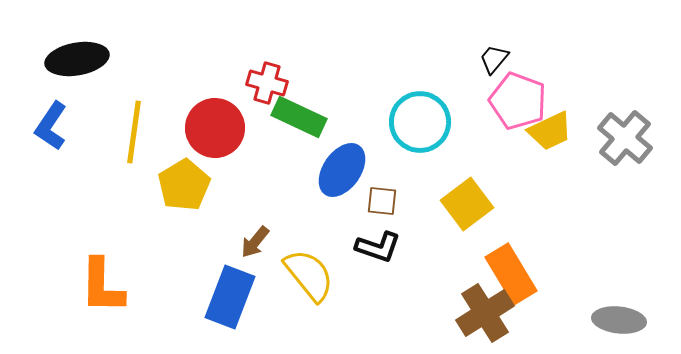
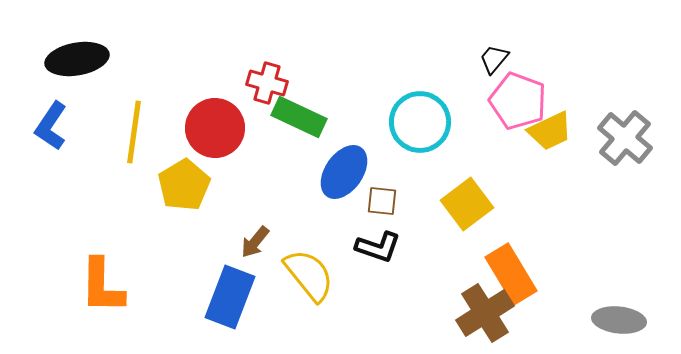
blue ellipse: moved 2 px right, 2 px down
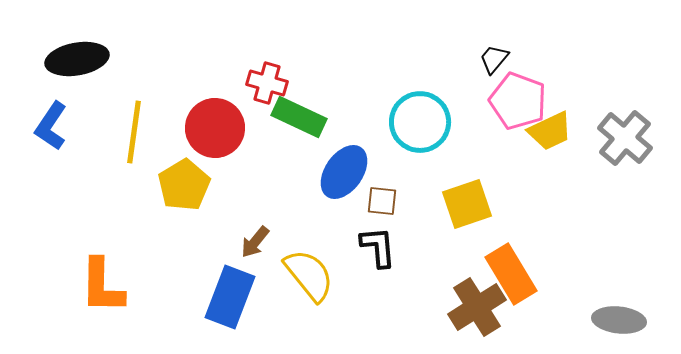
yellow square: rotated 18 degrees clockwise
black L-shape: rotated 114 degrees counterclockwise
brown cross: moved 8 px left, 6 px up
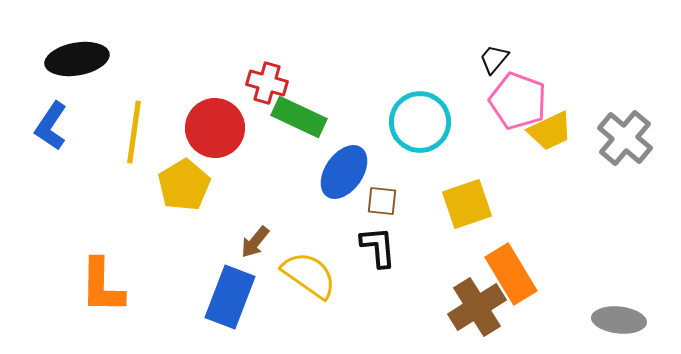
yellow semicircle: rotated 16 degrees counterclockwise
